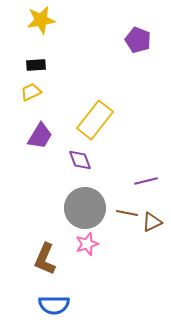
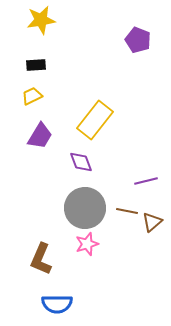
yellow trapezoid: moved 1 px right, 4 px down
purple diamond: moved 1 px right, 2 px down
brown line: moved 2 px up
brown triangle: rotated 15 degrees counterclockwise
brown L-shape: moved 4 px left
blue semicircle: moved 3 px right, 1 px up
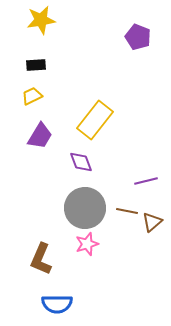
purple pentagon: moved 3 px up
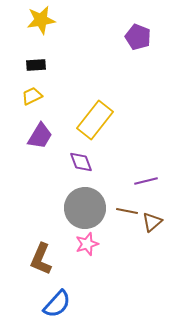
blue semicircle: rotated 48 degrees counterclockwise
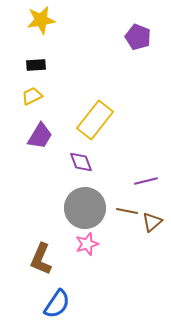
blue semicircle: rotated 8 degrees counterclockwise
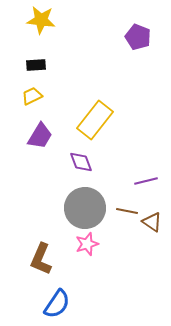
yellow star: rotated 16 degrees clockwise
brown triangle: rotated 45 degrees counterclockwise
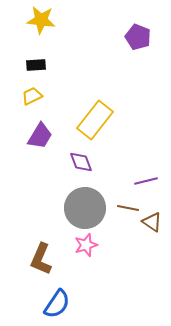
brown line: moved 1 px right, 3 px up
pink star: moved 1 px left, 1 px down
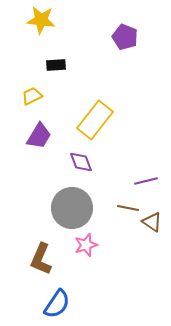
purple pentagon: moved 13 px left
black rectangle: moved 20 px right
purple trapezoid: moved 1 px left
gray circle: moved 13 px left
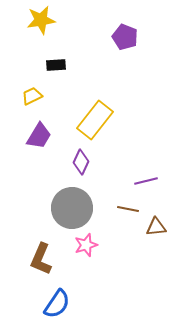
yellow star: rotated 16 degrees counterclockwise
purple diamond: rotated 45 degrees clockwise
brown line: moved 1 px down
brown triangle: moved 4 px right, 5 px down; rotated 40 degrees counterclockwise
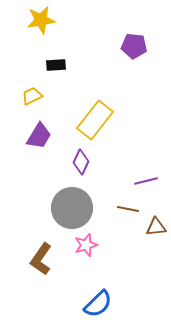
purple pentagon: moved 9 px right, 9 px down; rotated 15 degrees counterclockwise
brown L-shape: rotated 12 degrees clockwise
blue semicircle: moved 41 px right; rotated 12 degrees clockwise
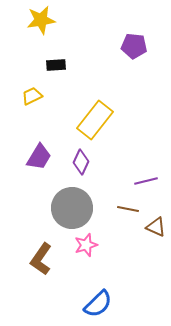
purple trapezoid: moved 21 px down
brown triangle: rotated 30 degrees clockwise
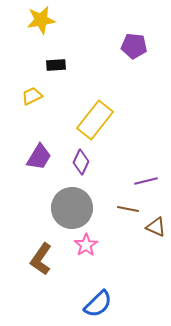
pink star: rotated 15 degrees counterclockwise
